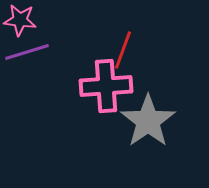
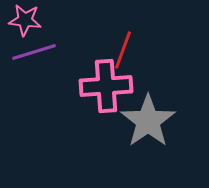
pink star: moved 5 px right
purple line: moved 7 px right
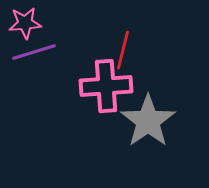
pink star: moved 3 px down; rotated 12 degrees counterclockwise
red line: rotated 6 degrees counterclockwise
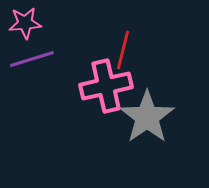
purple line: moved 2 px left, 7 px down
pink cross: rotated 9 degrees counterclockwise
gray star: moved 1 px left, 4 px up
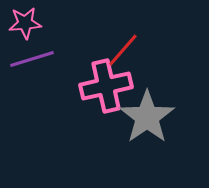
red line: rotated 27 degrees clockwise
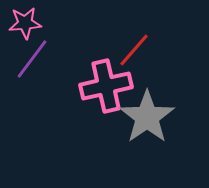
red line: moved 11 px right
purple line: rotated 36 degrees counterclockwise
